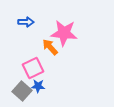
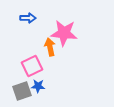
blue arrow: moved 2 px right, 4 px up
orange arrow: rotated 30 degrees clockwise
pink square: moved 1 px left, 2 px up
gray square: rotated 30 degrees clockwise
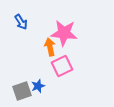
blue arrow: moved 7 px left, 4 px down; rotated 56 degrees clockwise
pink square: moved 30 px right
blue star: rotated 24 degrees counterclockwise
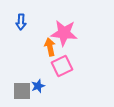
blue arrow: rotated 35 degrees clockwise
gray square: rotated 18 degrees clockwise
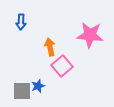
pink star: moved 26 px right, 2 px down
pink square: rotated 15 degrees counterclockwise
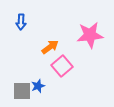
pink star: rotated 12 degrees counterclockwise
orange arrow: rotated 66 degrees clockwise
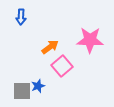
blue arrow: moved 5 px up
pink star: moved 5 px down; rotated 8 degrees clockwise
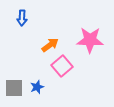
blue arrow: moved 1 px right, 1 px down
orange arrow: moved 2 px up
blue star: moved 1 px left, 1 px down
gray square: moved 8 px left, 3 px up
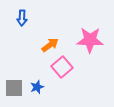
pink square: moved 1 px down
